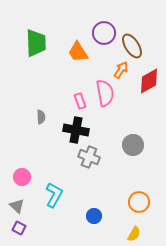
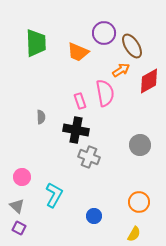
orange trapezoid: rotated 35 degrees counterclockwise
orange arrow: rotated 24 degrees clockwise
gray circle: moved 7 px right
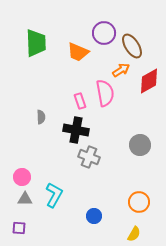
gray triangle: moved 8 px right, 7 px up; rotated 42 degrees counterclockwise
purple square: rotated 24 degrees counterclockwise
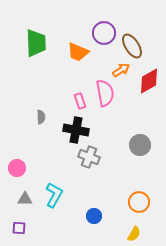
pink circle: moved 5 px left, 9 px up
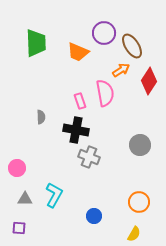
red diamond: rotated 28 degrees counterclockwise
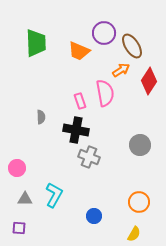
orange trapezoid: moved 1 px right, 1 px up
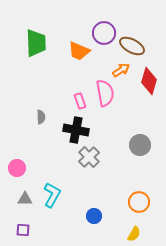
brown ellipse: rotated 30 degrees counterclockwise
red diamond: rotated 16 degrees counterclockwise
gray cross: rotated 25 degrees clockwise
cyan L-shape: moved 2 px left
purple square: moved 4 px right, 2 px down
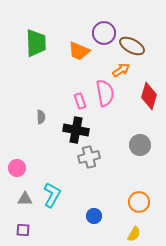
red diamond: moved 15 px down
gray cross: rotated 30 degrees clockwise
